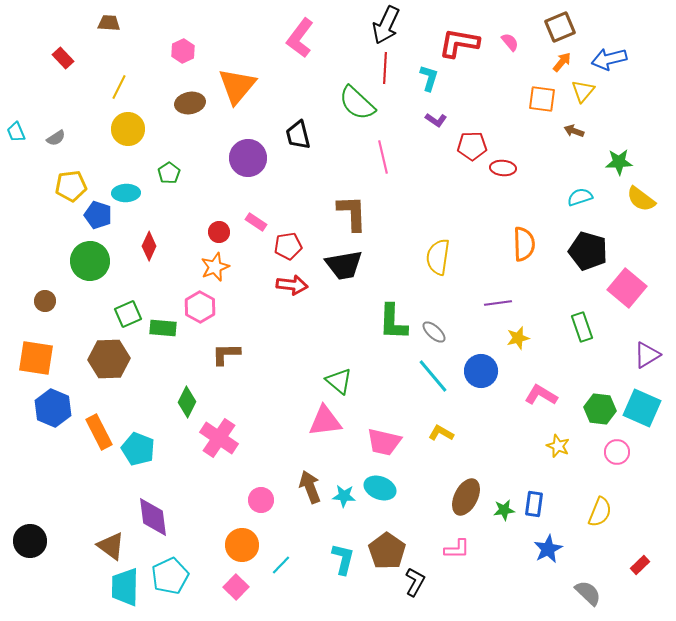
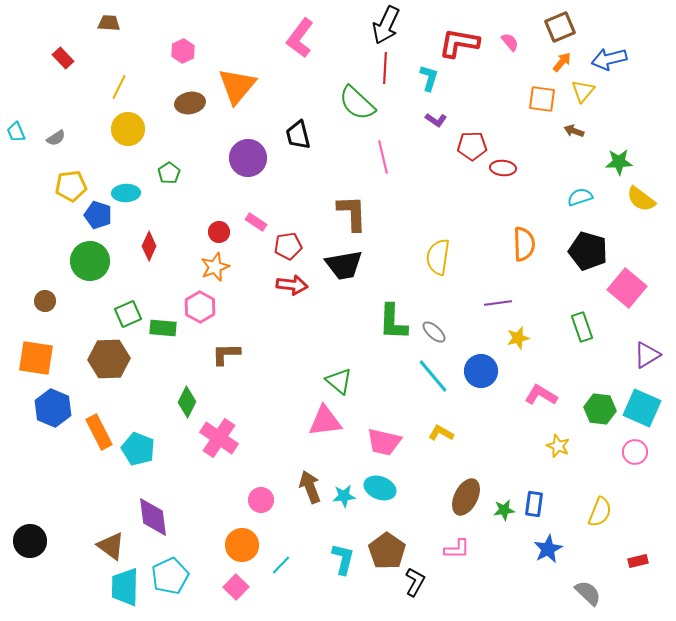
pink circle at (617, 452): moved 18 px right
cyan star at (344, 496): rotated 10 degrees counterclockwise
red rectangle at (640, 565): moved 2 px left, 4 px up; rotated 30 degrees clockwise
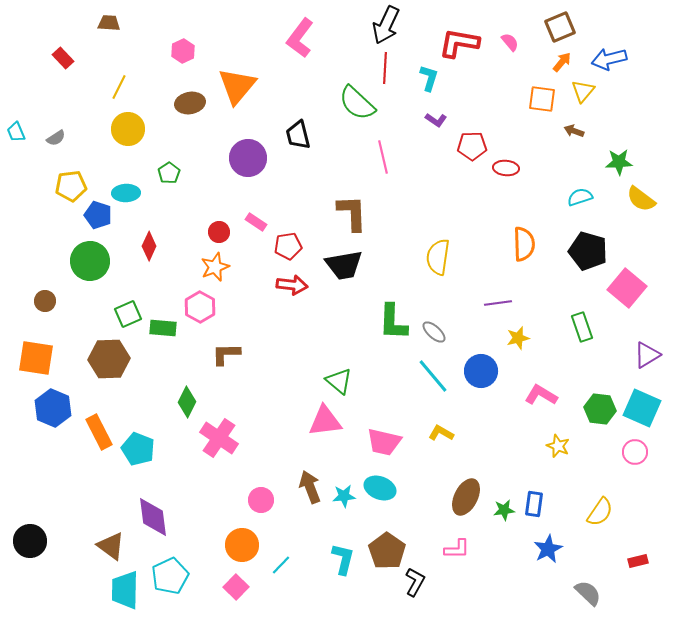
red ellipse at (503, 168): moved 3 px right
yellow semicircle at (600, 512): rotated 12 degrees clockwise
cyan trapezoid at (125, 587): moved 3 px down
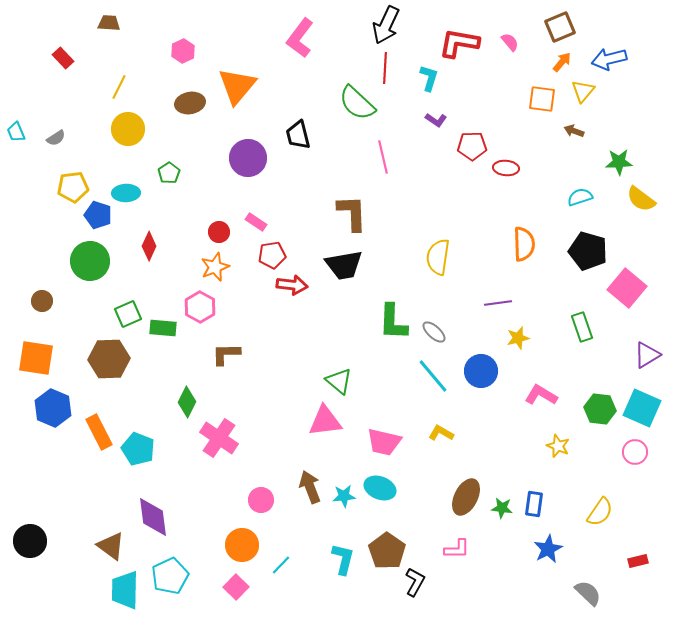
yellow pentagon at (71, 186): moved 2 px right, 1 px down
red pentagon at (288, 246): moved 16 px left, 9 px down
brown circle at (45, 301): moved 3 px left
green star at (504, 510): moved 2 px left, 2 px up; rotated 15 degrees clockwise
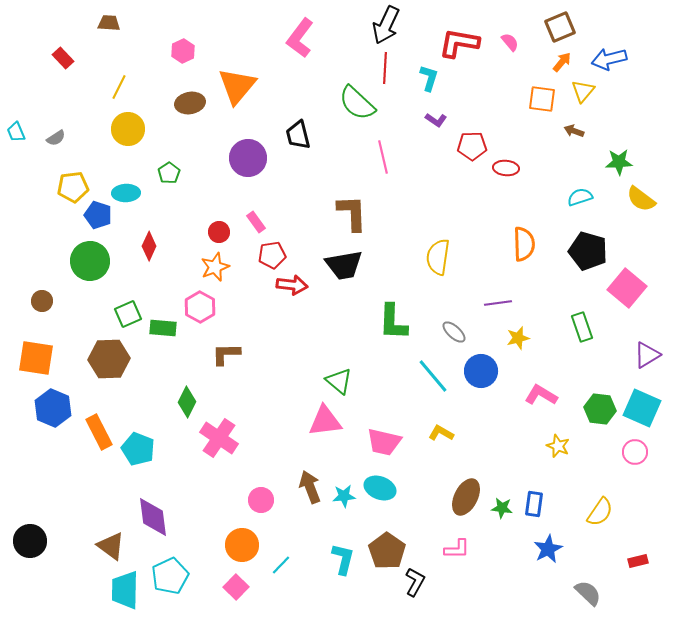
pink rectangle at (256, 222): rotated 20 degrees clockwise
gray ellipse at (434, 332): moved 20 px right
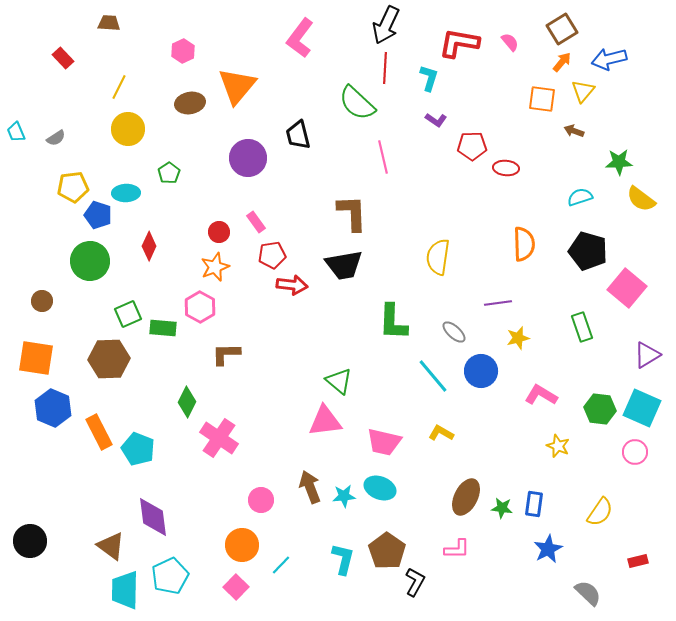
brown square at (560, 27): moved 2 px right, 2 px down; rotated 8 degrees counterclockwise
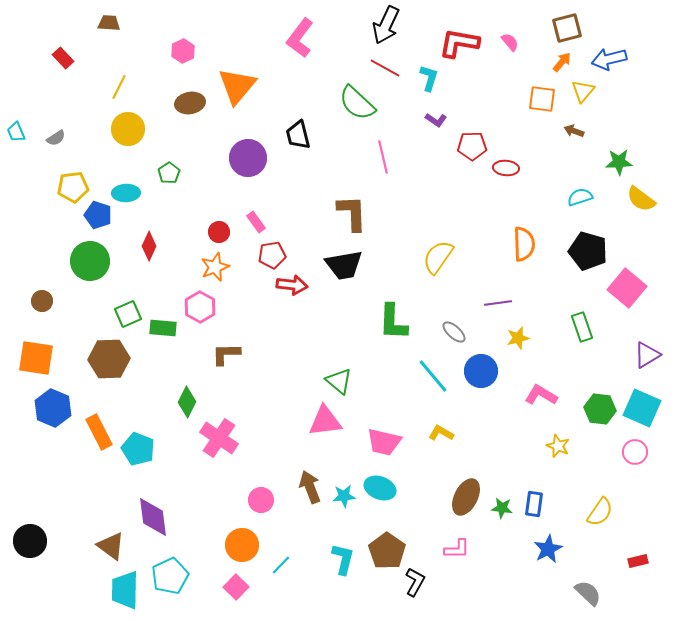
brown square at (562, 29): moved 5 px right, 1 px up; rotated 16 degrees clockwise
red line at (385, 68): rotated 64 degrees counterclockwise
yellow semicircle at (438, 257): rotated 27 degrees clockwise
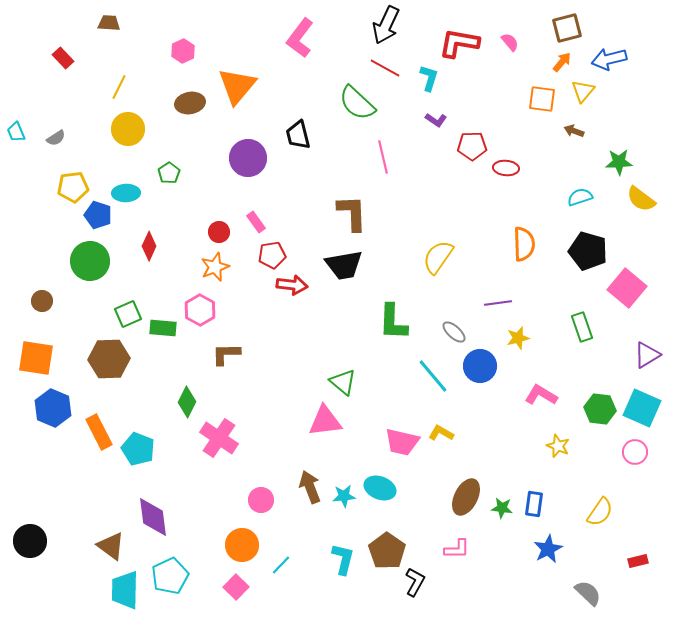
pink hexagon at (200, 307): moved 3 px down
blue circle at (481, 371): moved 1 px left, 5 px up
green triangle at (339, 381): moved 4 px right, 1 px down
pink trapezoid at (384, 442): moved 18 px right
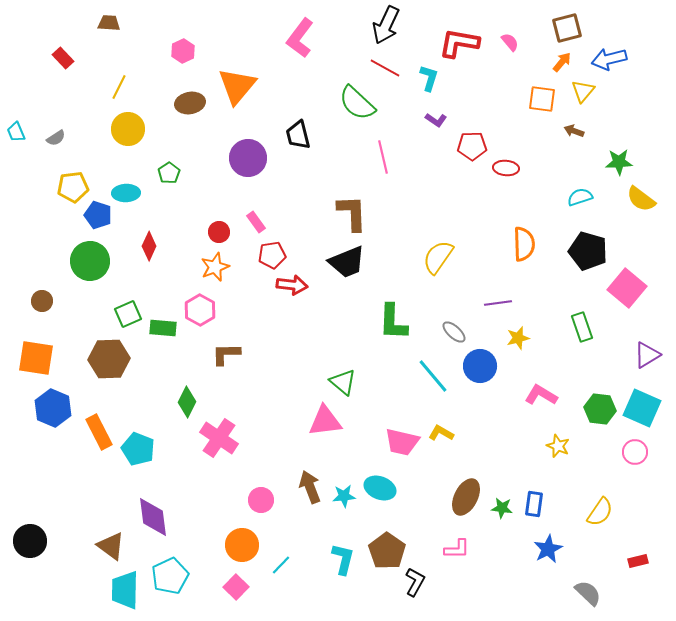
black trapezoid at (344, 265): moved 3 px right, 3 px up; rotated 12 degrees counterclockwise
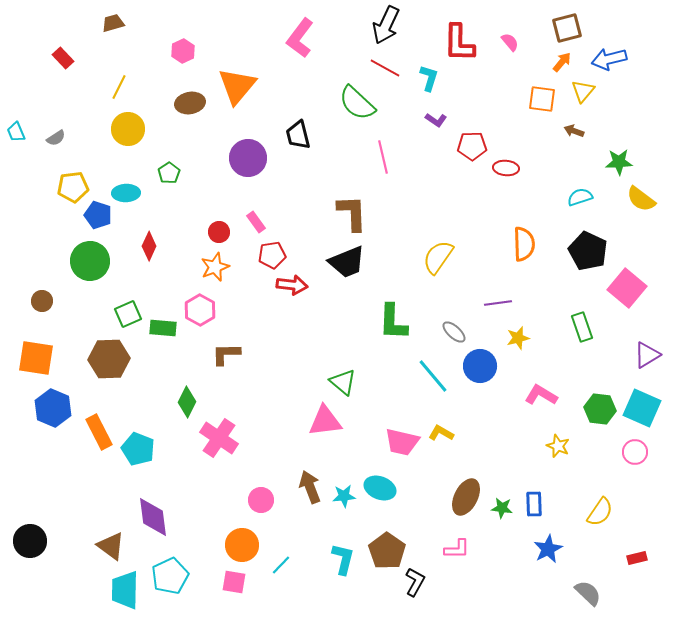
brown trapezoid at (109, 23): moved 4 px right; rotated 20 degrees counterclockwise
red L-shape at (459, 43): rotated 99 degrees counterclockwise
black pentagon at (588, 251): rotated 9 degrees clockwise
blue rectangle at (534, 504): rotated 10 degrees counterclockwise
red rectangle at (638, 561): moved 1 px left, 3 px up
pink square at (236, 587): moved 2 px left, 5 px up; rotated 35 degrees counterclockwise
